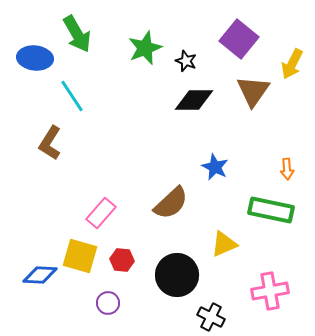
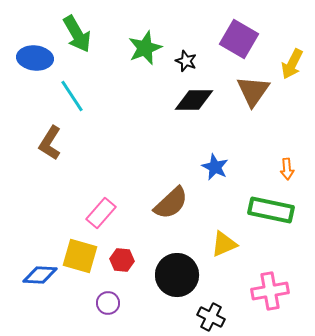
purple square: rotated 9 degrees counterclockwise
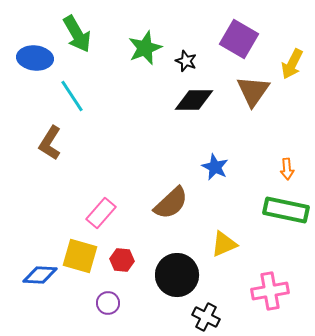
green rectangle: moved 15 px right
black cross: moved 5 px left
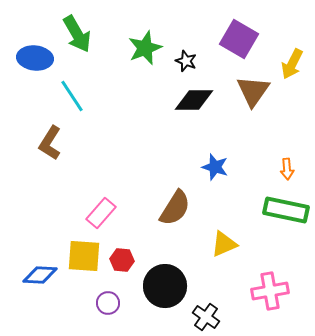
blue star: rotated 8 degrees counterclockwise
brown semicircle: moved 4 px right, 5 px down; rotated 15 degrees counterclockwise
yellow square: moved 4 px right; rotated 12 degrees counterclockwise
black circle: moved 12 px left, 11 px down
black cross: rotated 8 degrees clockwise
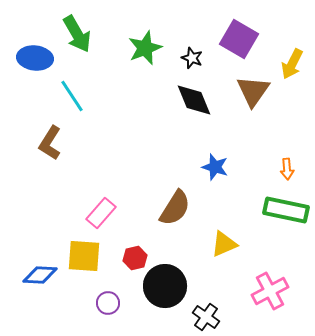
black star: moved 6 px right, 3 px up
black diamond: rotated 69 degrees clockwise
red hexagon: moved 13 px right, 2 px up; rotated 20 degrees counterclockwise
pink cross: rotated 18 degrees counterclockwise
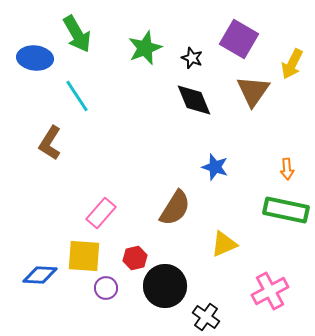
cyan line: moved 5 px right
purple circle: moved 2 px left, 15 px up
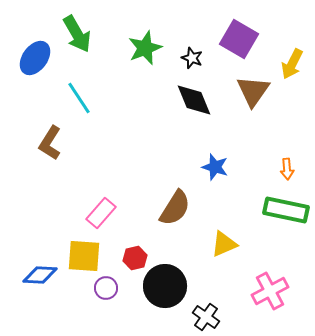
blue ellipse: rotated 60 degrees counterclockwise
cyan line: moved 2 px right, 2 px down
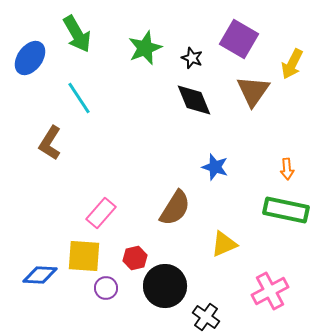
blue ellipse: moved 5 px left
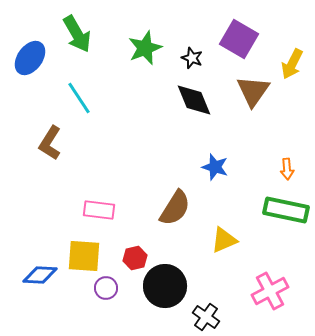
pink rectangle: moved 2 px left, 3 px up; rotated 56 degrees clockwise
yellow triangle: moved 4 px up
